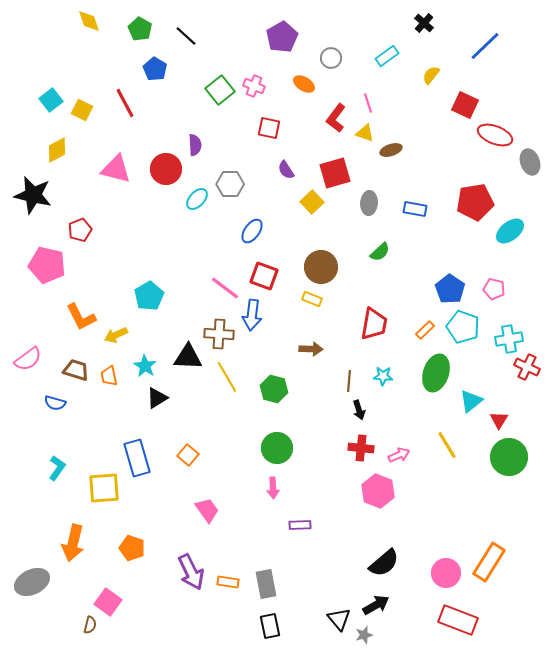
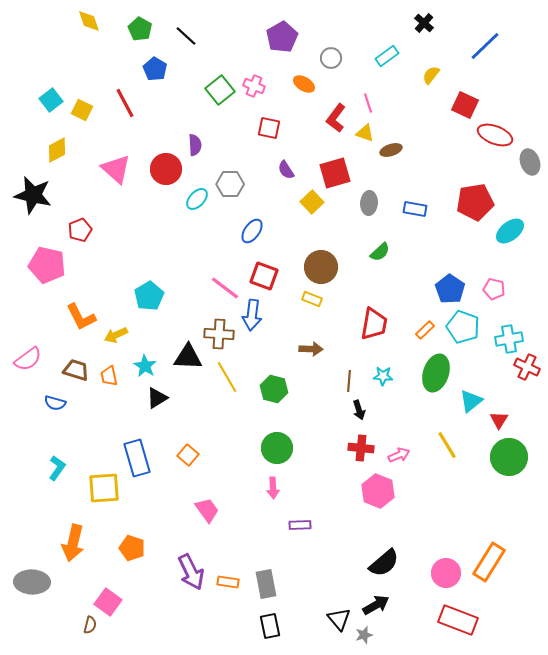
pink triangle at (116, 169): rotated 28 degrees clockwise
gray ellipse at (32, 582): rotated 28 degrees clockwise
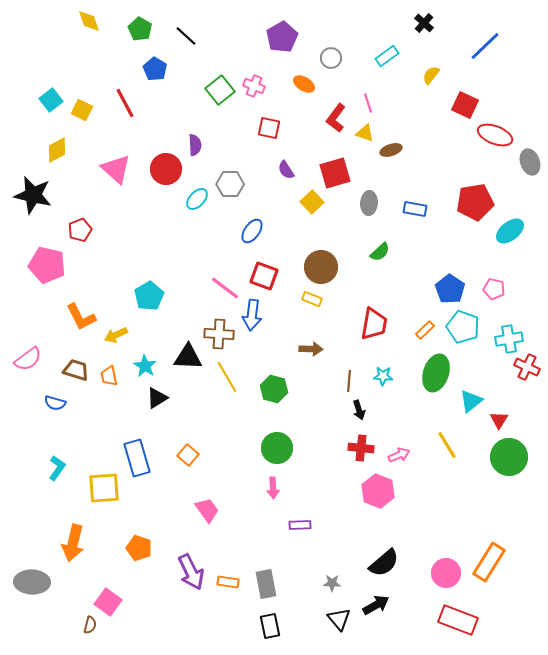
orange pentagon at (132, 548): moved 7 px right
gray star at (364, 635): moved 32 px left, 52 px up; rotated 18 degrees clockwise
